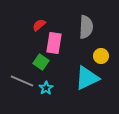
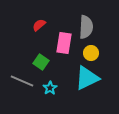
pink rectangle: moved 10 px right
yellow circle: moved 10 px left, 3 px up
cyan star: moved 4 px right
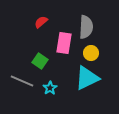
red semicircle: moved 2 px right, 3 px up
green square: moved 1 px left, 1 px up
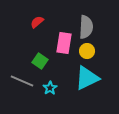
red semicircle: moved 4 px left
yellow circle: moved 4 px left, 2 px up
